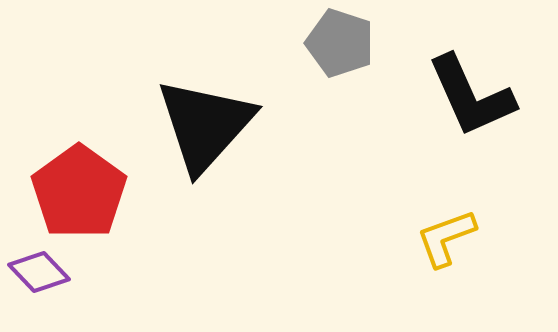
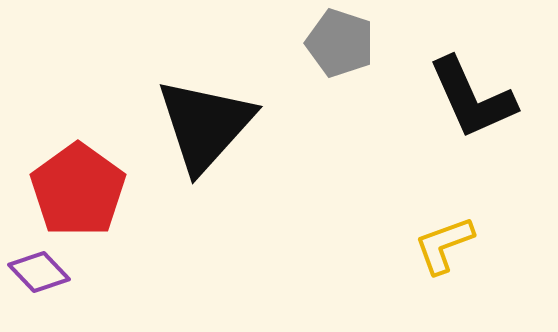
black L-shape: moved 1 px right, 2 px down
red pentagon: moved 1 px left, 2 px up
yellow L-shape: moved 2 px left, 7 px down
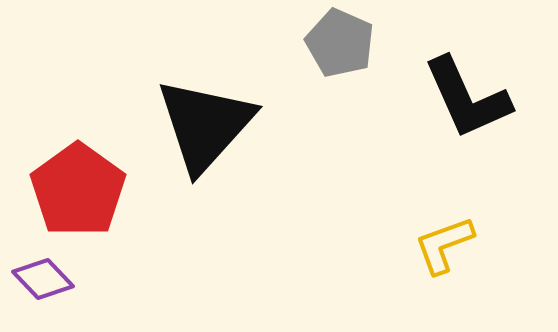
gray pentagon: rotated 6 degrees clockwise
black L-shape: moved 5 px left
purple diamond: moved 4 px right, 7 px down
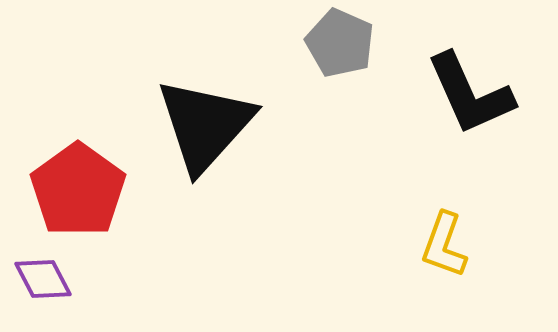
black L-shape: moved 3 px right, 4 px up
yellow L-shape: rotated 50 degrees counterclockwise
purple diamond: rotated 16 degrees clockwise
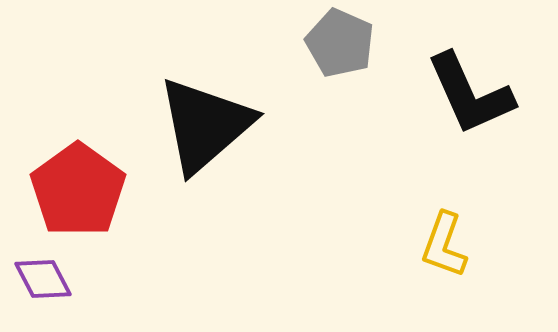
black triangle: rotated 7 degrees clockwise
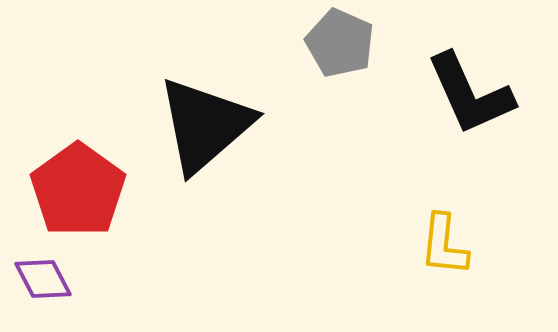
yellow L-shape: rotated 14 degrees counterclockwise
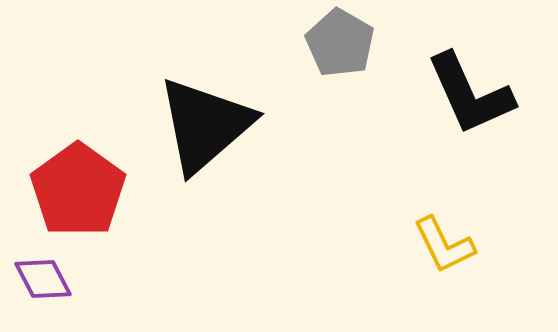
gray pentagon: rotated 6 degrees clockwise
yellow L-shape: rotated 32 degrees counterclockwise
